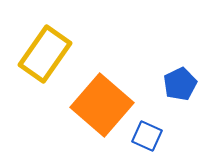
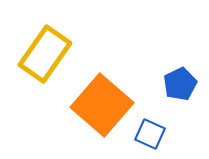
blue square: moved 3 px right, 2 px up
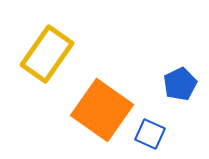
yellow rectangle: moved 2 px right
orange square: moved 5 px down; rotated 6 degrees counterclockwise
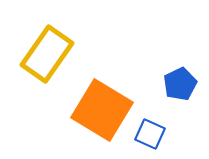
orange square: rotated 4 degrees counterclockwise
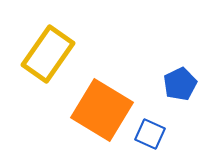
yellow rectangle: moved 1 px right
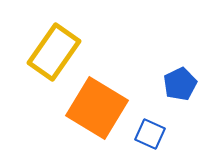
yellow rectangle: moved 6 px right, 2 px up
orange square: moved 5 px left, 2 px up
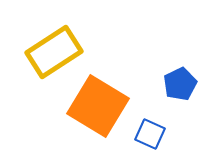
yellow rectangle: rotated 22 degrees clockwise
orange square: moved 1 px right, 2 px up
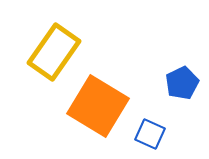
yellow rectangle: rotated 22 degrees counterclockwise
blue pentagon: moved 2 px right, 1 px up
